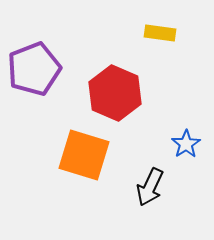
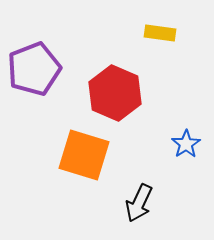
black arrow: moved 11 px left, 16 px down
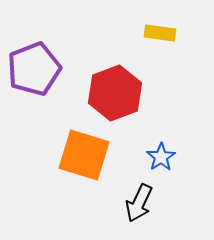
red hexagon: rotated 16 degrees clockwise
blue star: moved 25 px left, 13 px down
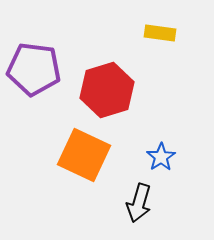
purple pentagon: rotated 28 degrees clockwise
red hexagon: moved 8 px left, 3 px up; rotated 4 degrees clockwise
orange square: rotated 8 degrees clockwise
black arrow: rotated 9 degrees counterclockwise
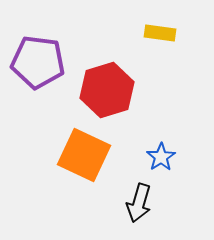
purple pentagon: moved 4 px right, 7 px up
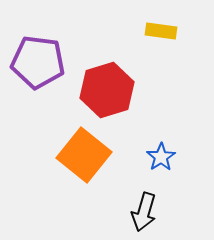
yellow rectangle: moved 1 px right, 2 px up
orange square: rotated 14 degrees clockwise
black arrow: moved 5 px right, 9 px down
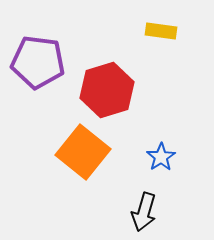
orange square: moved 1 px left, 3 px up
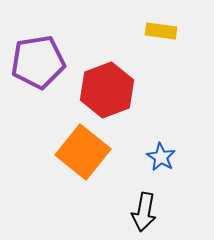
purple pentagon: rotated 16 degrees counterclockwise
red hexagon: rotated 4 degrees counterclockwise
blue star: rotated 8 degrees counterclockwise
black arrow: rotated 6 degrees counterclockwise
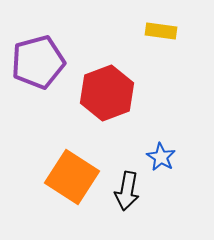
purple pentagon: rotated 6 degrees counterclockwise
red hexagon: moved 3 px down
orange square: moved 11 px left, 25 px down; rotated 6 degrees counterclockwise
black arrow: moved 17 px left, 21 px up
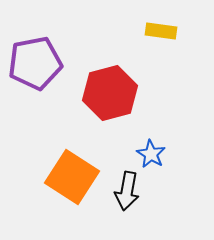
purple pentagon: moved 3 px left, 1 px down; rotated 4 degrees clockwise
red hexagon: moved 3 px right; rotated 6 degrees clockwise
blue star: moved 10 px left, 3 px up
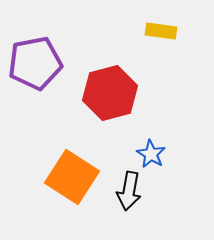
black arrow: moved 2 px right
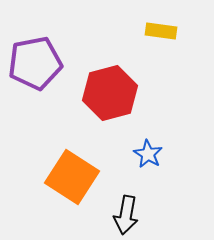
blue star: moved 3 px left
black arrow: moved 3 px left, 24 px down
